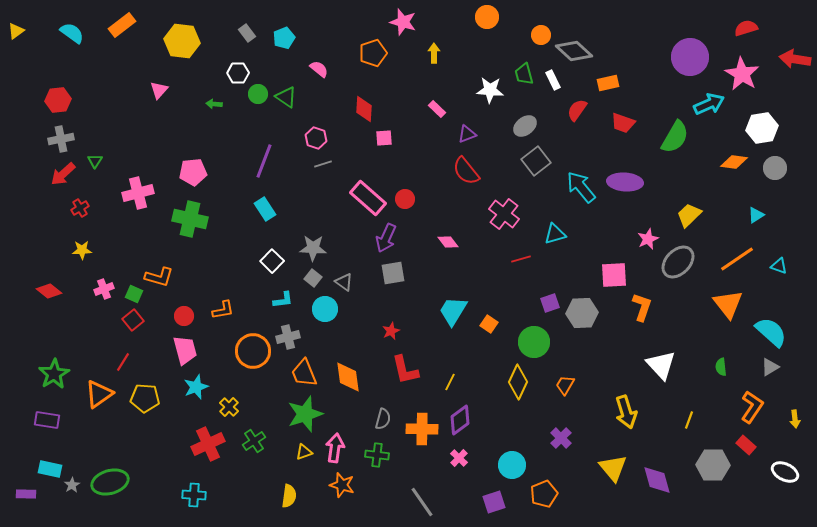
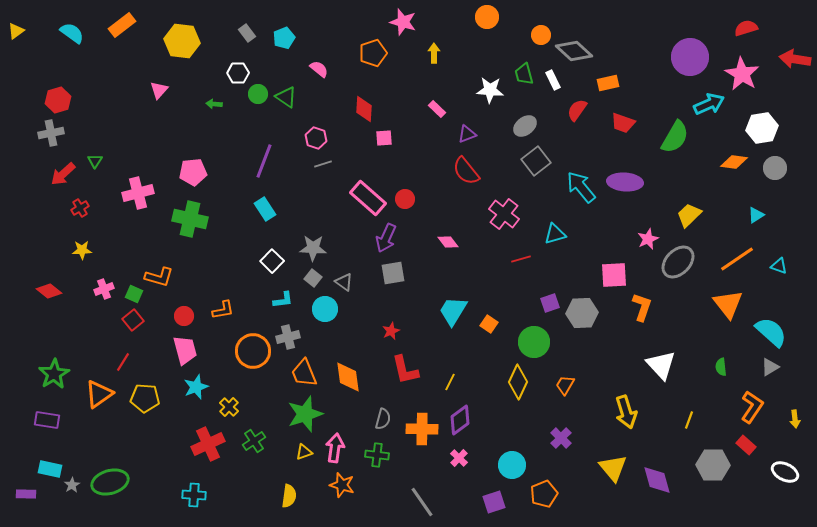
red hexagon at (58, 100): rotated 10 degrees counterclockwise
gray cross at (61, 139): moved 10 px left, 6 px up
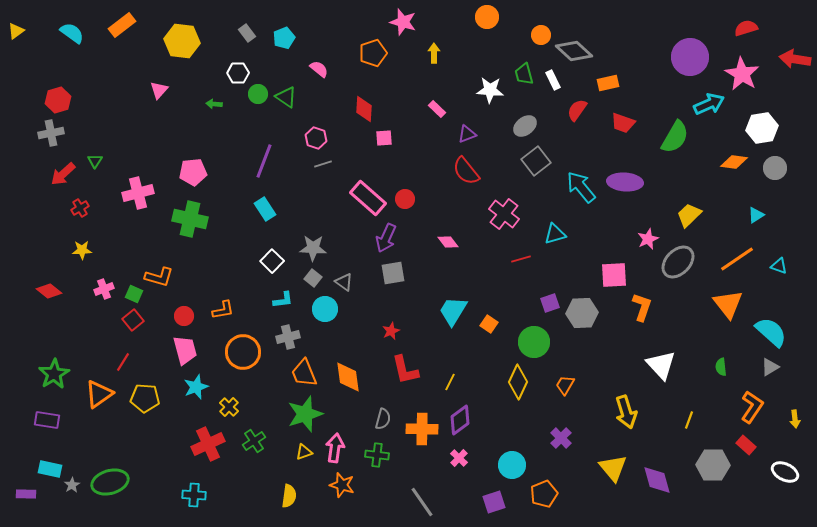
orange circle at (253, 351): moved 10 px left, 1 px down
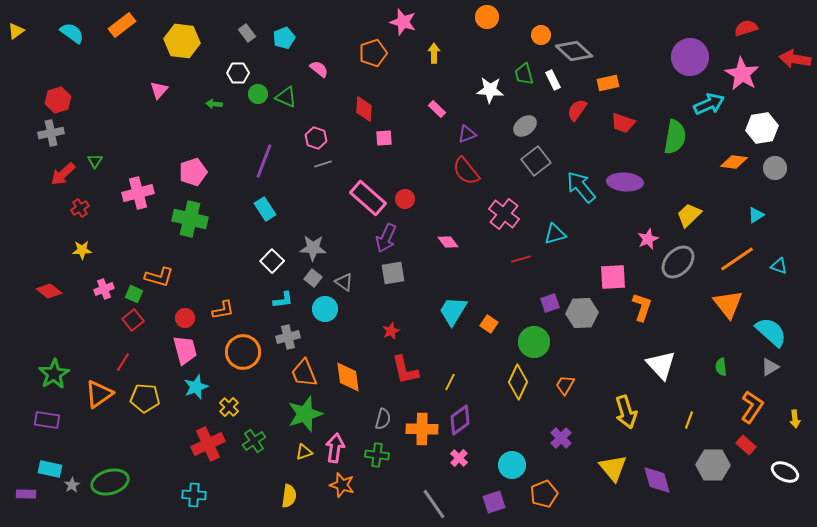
green triangle at (286, 97): rotated 10 degrees counterclockwise
green semicircle at (675, 137): rotated 20 degrees counterclockwise
pink pentagon at (193, 172): rotated 12 degrees counterclockwise
pink square at (614, 275): moved 1 px left, 2 px down
red circle at (184, 316): moved 1 px right, 2 px down
gray line at (422, 502): moved 12 px right, 2 px down
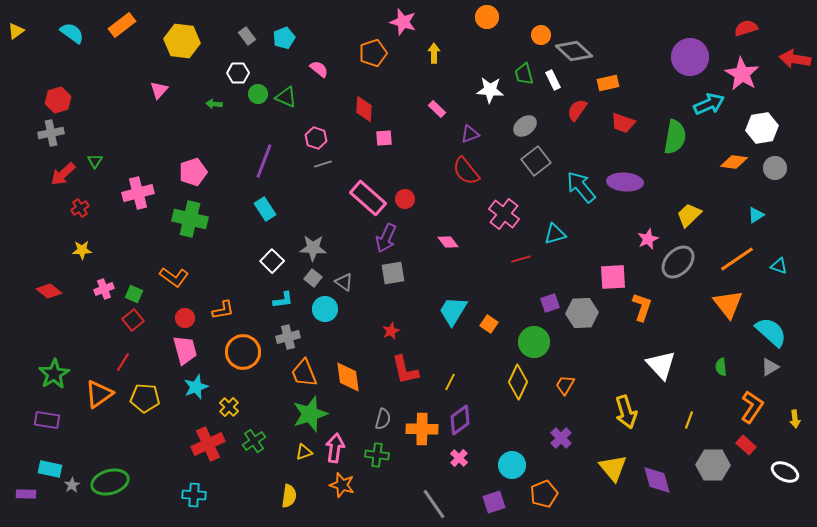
gray rectangle at (247, 33): moved 3 px down
purple triangle at (467, 134): moved 3 px right
orange L-shape at (159, 277): moved 15 px right; rotated 20 degrees clockwise
green star at (305, 414): moved 5 px right
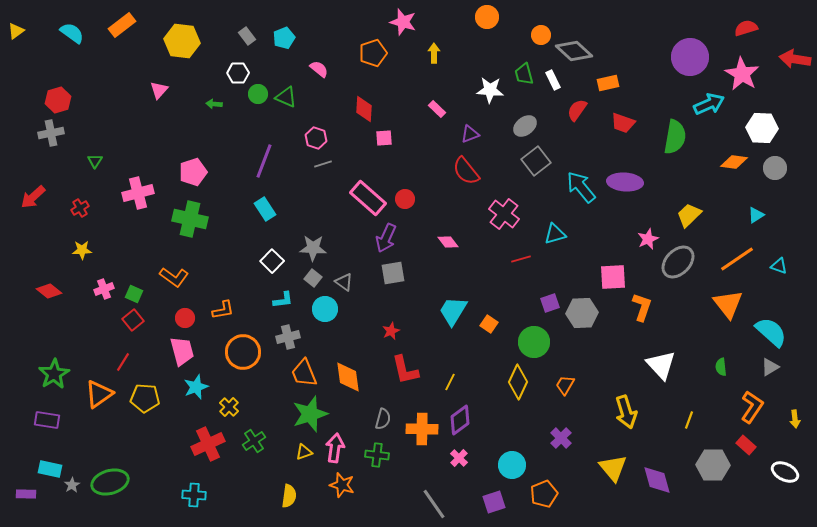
white hexagon at (762, 128): rotated 12 degrees clockwise
red arrow at (63, 174): moved 30 px left, 23 px down
pink trapezoid at (185, 350): moved 3 px left, 1 px down
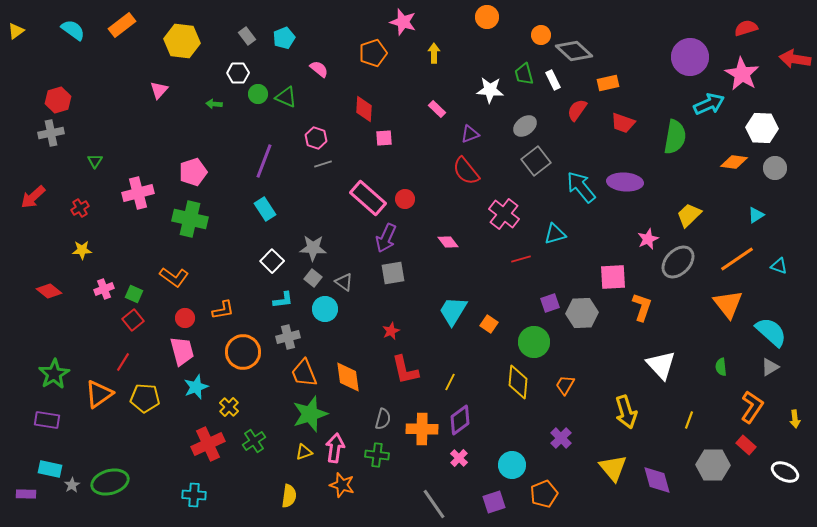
cyan semicircle at (72, 33): moved 1 px right, 3 px up
yellow diamond at (518, 382): rotated 20 degrees counterclockwise
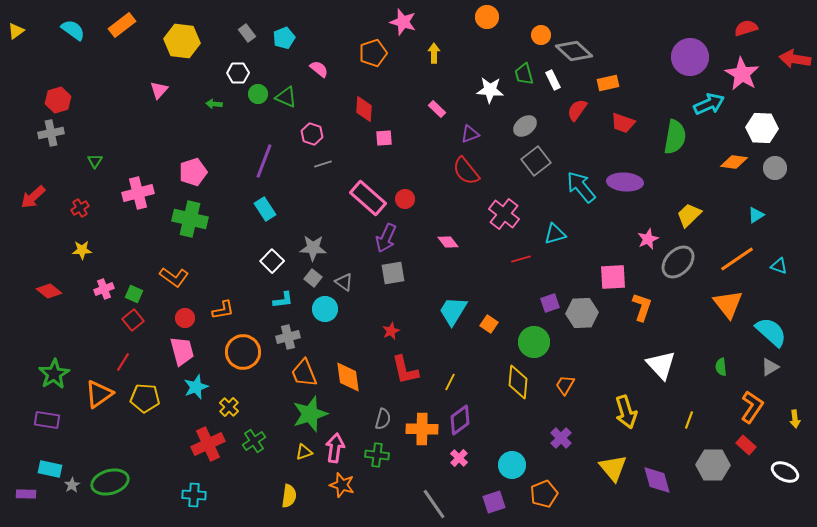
gray rectangle at (247, 36): moved 3 px up
pink hexagon at (316, 138): moved 4 px left, 4 px up
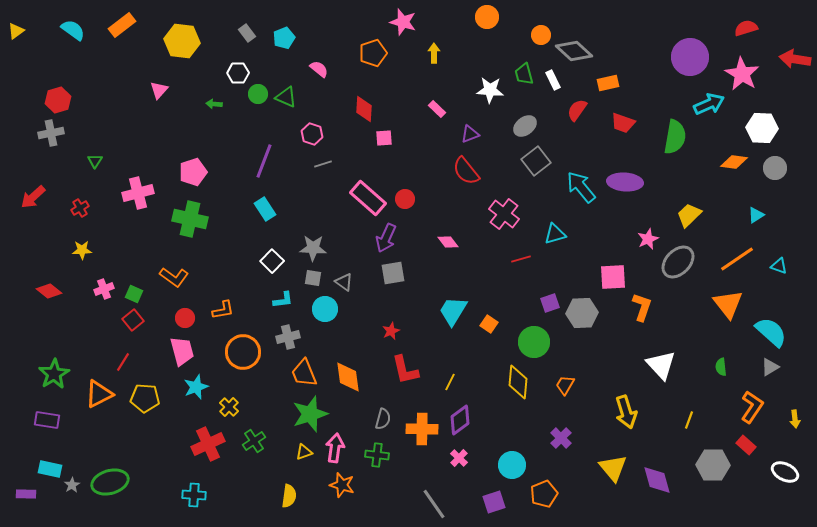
gray square at (313, 278): rotated 30 degrees counterclockwise
orange triangle at (99, 394): rotated 8 degrees clockwise
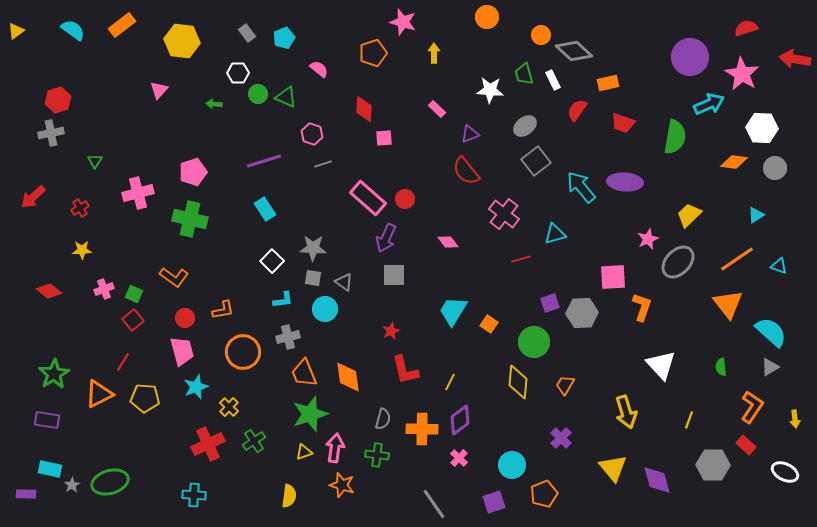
purple line at (264, 161): rotated 52 degrees clockwise
gray square at (393, 273): moved 1 px right, 2 px down; rotated 10 degrees clockwise
